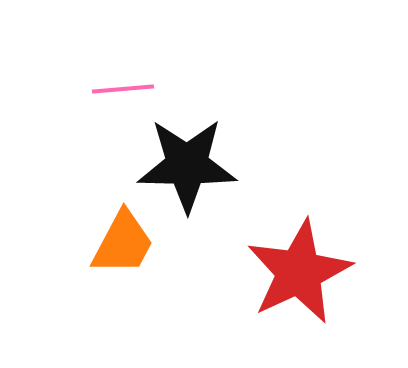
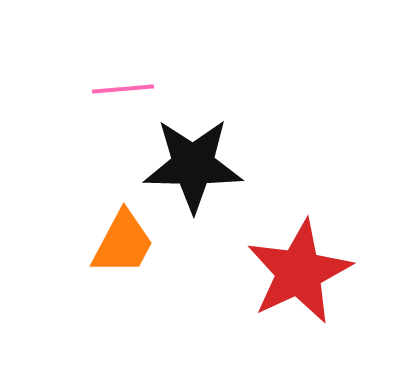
black star: moved 6 px right
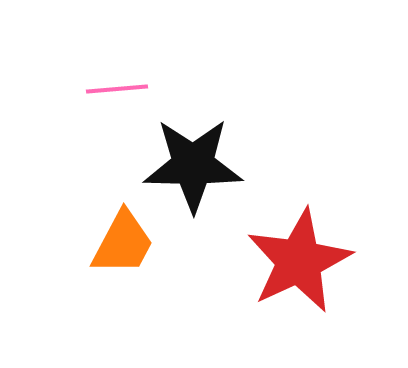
pink line: moved 6 px left
red star: moved 11 px up
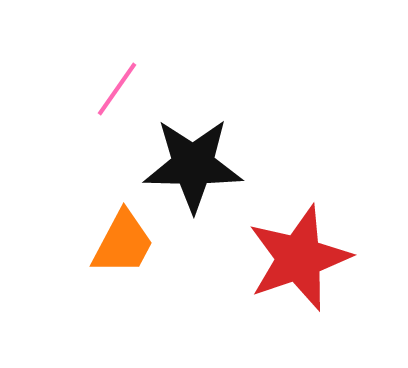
pink line: rotated 50 degrees counterclockwise
red star: moved 3 px up; rotated 6 degrees clockwise
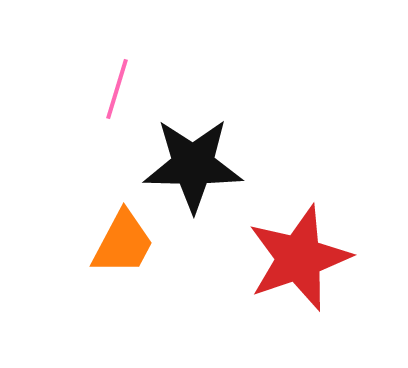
pink line: rotated 18 degrees counterclockwise
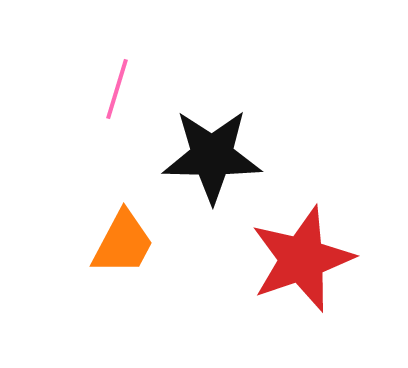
black star: moved 19 px right, 9 px up
red star: moved 3 px right, 1 px down
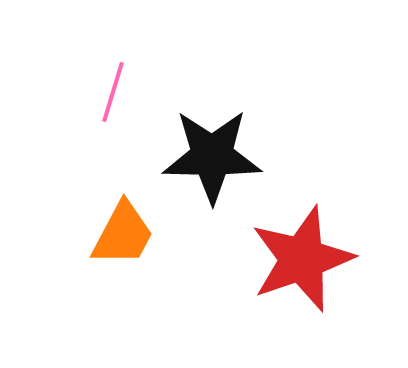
pink line: moved 4 px left, 3 px down
orange trapezoid: moved 9 px up
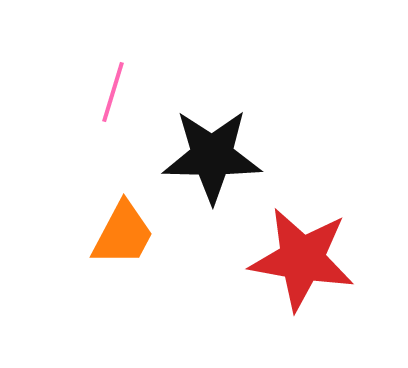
red star: rotated 29 degrees clockwise
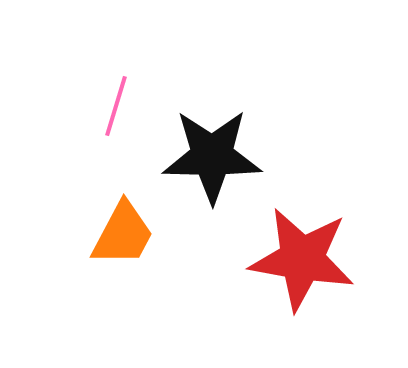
pink line: moved 3 px right, 14 px down
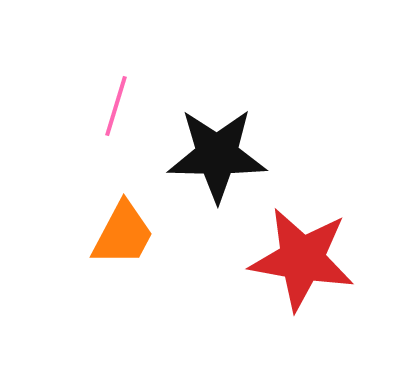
black star: moved 5 px right, 1 px up
